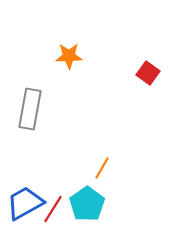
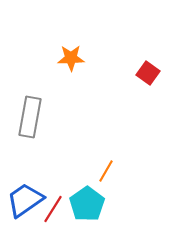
orange star: moved 2 px right, 2 px down
gray rectangle: moved 8 px down
orange line: moved 4 px right, 3 px down
blue trapezoid: moved 3 px up; rotated 6 degrees counterclockwise
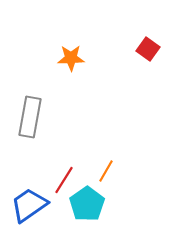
red square: moved 24 px up
blue trapezoid: moved 4 px right, 5 px down
red line: moved 11 px right, 29 px up
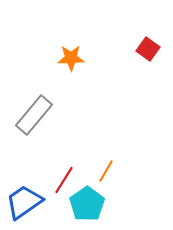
gray rectangle: moved 4 px right, 2 px up; rotated 30 degrees clockwise
blue trapezoid: moved 5 px left, 3 px up
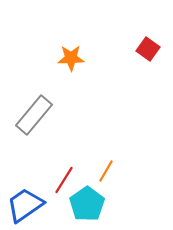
blue trapezoid: moved 1 px right, 3 px down
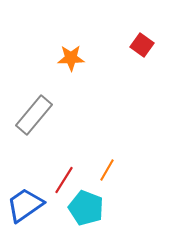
red square: moved 6 px left, 4 px up
orange line: moved 1 px right, 1 px up
cyan pentagon: moved 1 px left, 4 px down; rotated 16 degrees counterclockwise
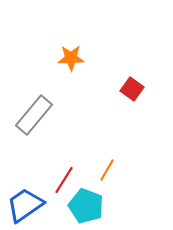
red square: moved 10 px left, 44 px down
cyan pentagon: moved 2 px up
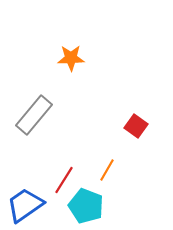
red square: moved 4 px right, 37 px down
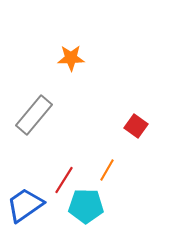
cyan pentagon: rotated 20 degrees counterclockwise
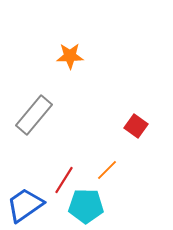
orange star: moved 1 px left, 2 px up
orange line: rotated 15 degrees clockwise
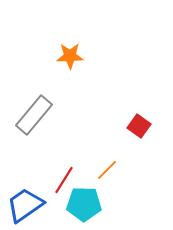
red square: moved 3 px right
cyan pentagon: moved 2 px left, 2 px up
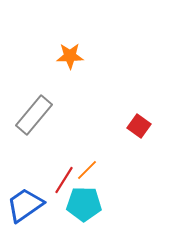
orange line: moved 20 px left
